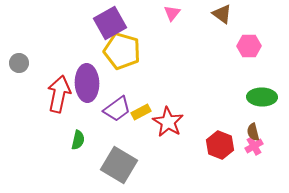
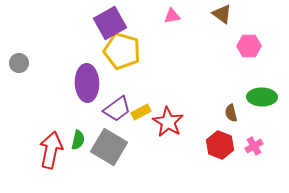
pink triangle: moved 3 px down; rotated 42 degrees clockwise
red arrow: moved 8 px left, 56 px down
brown semicircle: moved 22 px left, 19 px up
gray square: moved 10 px left, 18 px up
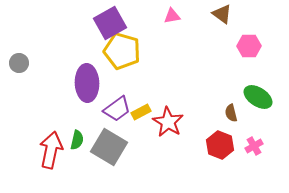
green ellipse: moved 4 px left; rotated 32 degrees clockwise
green semicircle: moved 1 px left
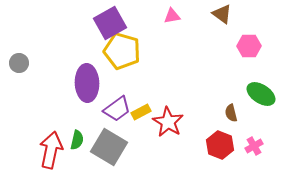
green ellipse: moved 3 px right, 3 px up
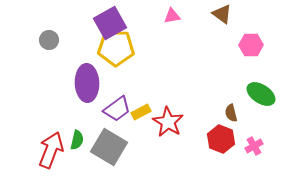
pink hexagon: moved 2 px right, 1 px up
yellow pentagon: moved 6 px left, 3 px up; rotated 15 degrees counterclockwise
gray circle: moved 30 px right, 23 px up
red hexagon: moved 1 px right, 6 px up
red arrow: rotated 9 degrees clockwise
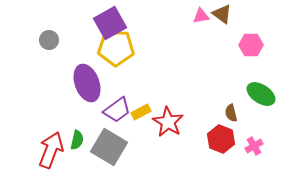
pink triangle: moved 29 px right
purple ellipse: rotated 18 degrees counterclockwise
purple trapezoid: moved 1 px down
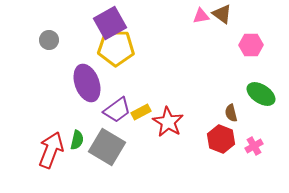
gray square: moved 2 px left
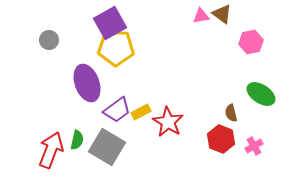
pink hexagon: moved 3 px up; rotated 10 degrees counterclockwise
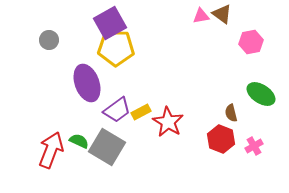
green semicircle: moved 2 px right, 1 px down; rotated 78 degrees counterclockwise
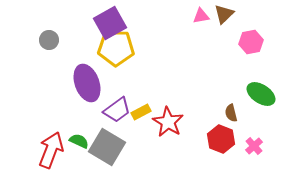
brown triangle: moved 2 px right; rotated 40 degrees clockwise
pink cross: rotated 12 degrees counterclockwise
